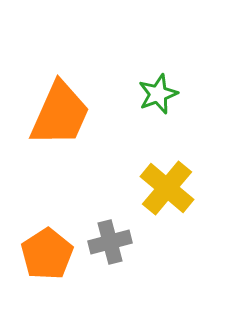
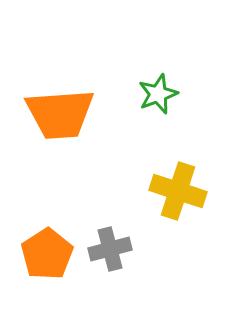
orange trapezoid: rotated 62 degrees clockwise
yellow cross: moved 11 px right, 3 px down; rotated 22 degrees counterclockwise
gray cross: moved 7 px down
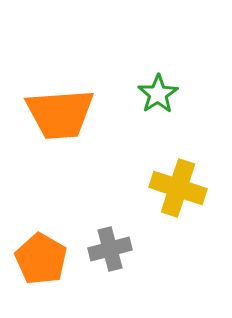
green star: rotated 12 degrees counterclockwise
yellow cross: moved 3 px up
orange pentagon: moved 6 px left, 5 px down; rotated 9 degrees counterclockwise
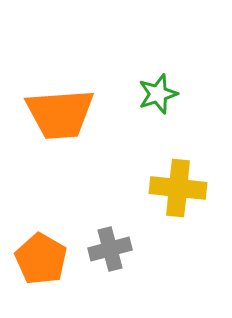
green star: rotated 15 degrees clockwise
yellow cross: rotated 12 degrees counterclockwise
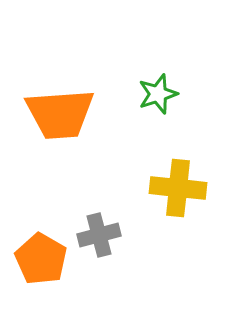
gray cross: moved 11 px left, 14 px up
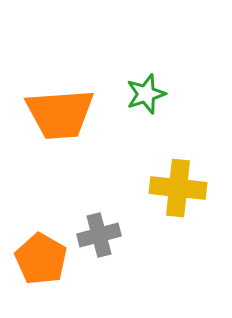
green star: moved 12 px left
